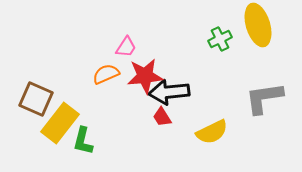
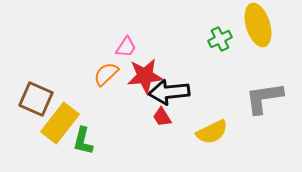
orange semicircle: rotated 20 degrees counterclockwise
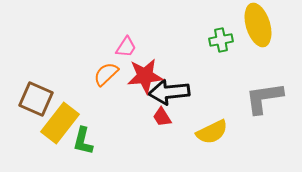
green cross: moved 1 px right, 1 px down; rotated 15 degrees clockwise
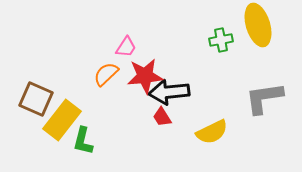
yellow rectangle: moved 2 px right, 3 px up
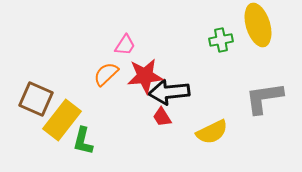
pink trapezoid: moved 1 px left, 2 px up
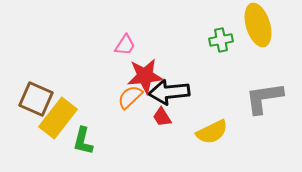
orange semicircle: moved 24 px right, 23 px down
yellow rectangle: moved 4 px left, 2 px up
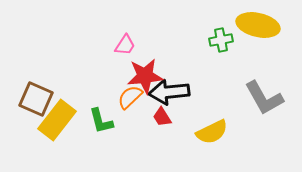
yellow ellipse: rotated 60 degrees counterclockwise
gray L-shape: rotated 111 degrees counterclockwise
yellow rectangle: moved 1 px left, 2 px down
green L-shape: moved 18 px right, 20 px up; rotated 28 degrees counterclockwise
